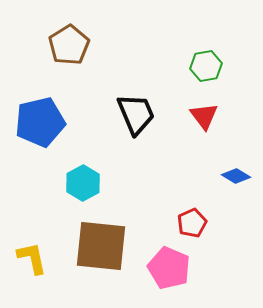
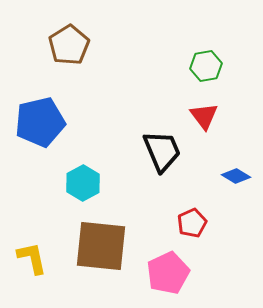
black trapezoid: moved 26 px right, 37 px down
pink pentagon: moved 1 px left, 5 px down; rotated 24 degrees clockwise
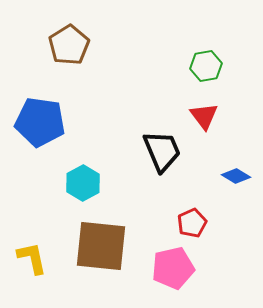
blue pentagon: rotated 21 degrees clockwise
pink pentagon: moved 5 px right, 5 px up; rotated 12 degrees clockwise
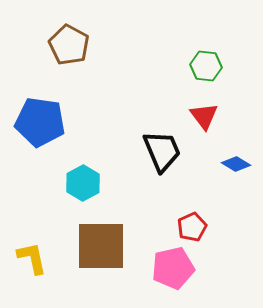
brown pentagon: rotated 12 degrees counterclockwise
green hexagon: rotated 16 degrees clockwise
blue diamond: moved 12 px up
red pentagon: moved 4 px down
brown square: rotated 6 degrees counterclockwise
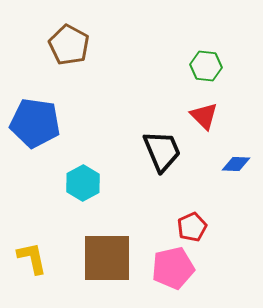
red triangle: rotated 8 degrees counterclockwise
blue pentagon: moved 5 px left, 1 px down
blue diamond: rotated 28 degrees counterclockwise
brown square: moved 6 px right, 12 px down
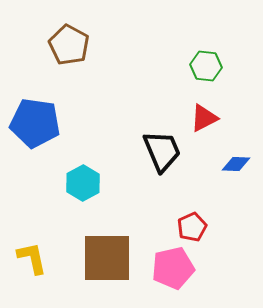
red triangle: moved 2 px down; rotated 48 degrees clockwise
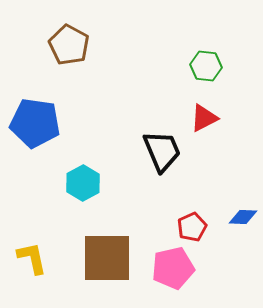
blue diamond: moved 7 px right, 53 px down
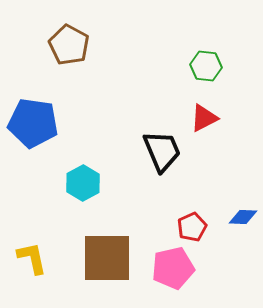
blue pentagon: moved 2 px left
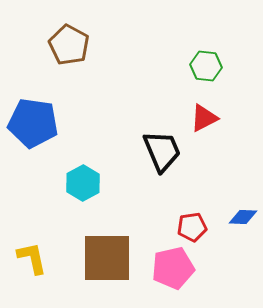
red pentagon: rotated 16 degrees clockwise
